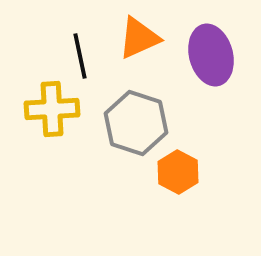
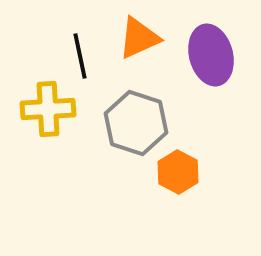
yellow cross: moved 4 px left
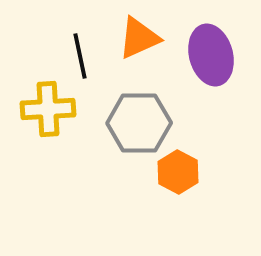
gray hexagon: moved 3 px right; rotated 18 degrees counterclockwise
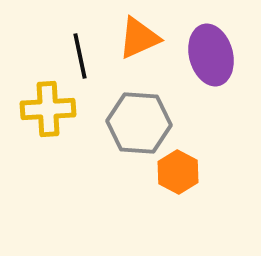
gray hexagon: rotated 4 degrees clockwise
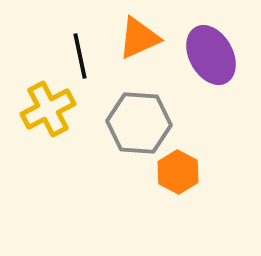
purple ellipse: rotated 14 degrees counterclockwise
yellow cross: rotated 24 degrees counterclockwise
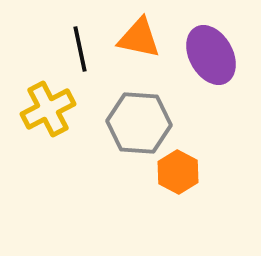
orange triangle: rotated 36 degrees clockwise
black line: moved 7 px up
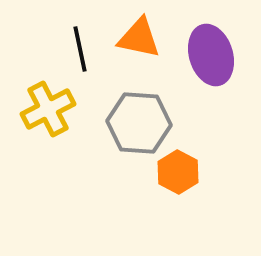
purple ellipse: rotated 12 degrees clockwise
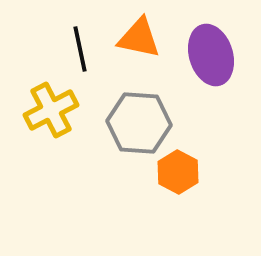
yellow cross: moved 3 px right, 1 px down
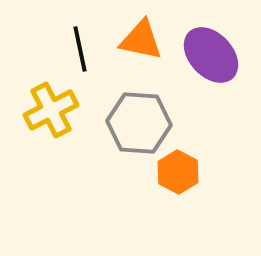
orange triangle: moved 2 px right, 2 px down
purple ellipse: rotated 26 degrees counterclockwise
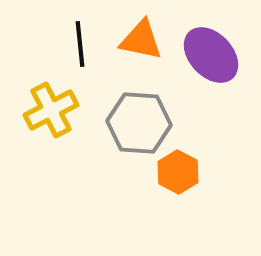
black line: moved 5 px up; rotated 6 degrees clockwise
